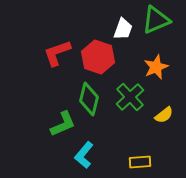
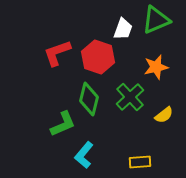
orange star: rotated 10 degrees clockwise
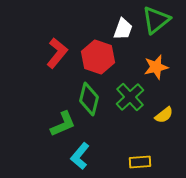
green triangle: rotated 16 degrees counterclockwise
red L-shape: rotated 148 degrees clockwise
cyan L-shape: moved 4 px left, 1 px down
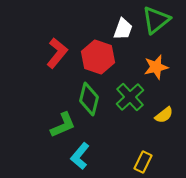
green L-shape: moved 1 px down
yellow rectangle: moved 3 px right; rotated 60 degrees counterclockwise
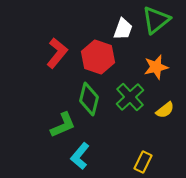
yellow semicircle: moved 1 px right, 5 px up
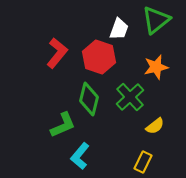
white trapezoid: moved 4 px left
red hexagon: moved 1 px right
yellow semicircle: moved 10 px left, 16 px down
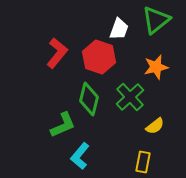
yellow rectangle: rotated 15 degrees counterclockwise
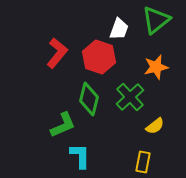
cyan L-shape: rotated 140 degrees clockwise
